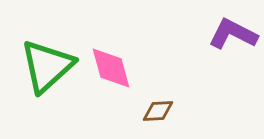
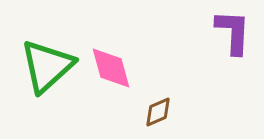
purple L-shape: moved 2 px up; rotated 66 degrees clockwise
brown diamond: moved 1 px down; rotated 20 degrees counterclockwise
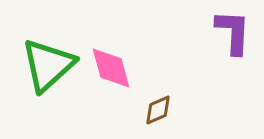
green triangle: moved 1 px right, 1 px up
brown diamond: moved 2 px up
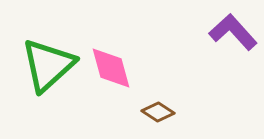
purple L-shape: rotated 45 degrees counterclockwise
brown diamond: moved 2 px down; rotated 56 degrees clockwise
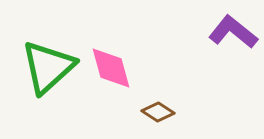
purple L-shape: rotated 9 degrees counterclockwise
green triangle: moved 2 px down
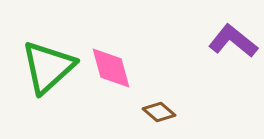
purple L-shape: moved 9 px down
brown diamond: moved 1 px right; rotated 8 degrees clockwise
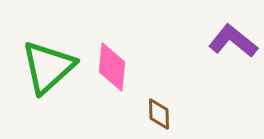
pink diamond: moved 1 px right, 1 px up; rotated 21 degrees clockwise
brown diamond: moved 2 px down; rotated 48 degrees clockwise
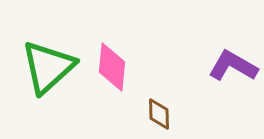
purple L-shape: moved 25 px down; rotated 9 degrees counterclockwise
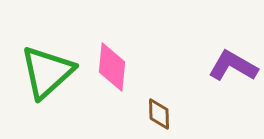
green triangle: moved 1 px left, 5 px down
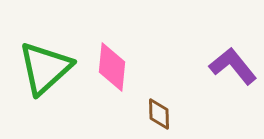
purple L-shape: rotated 21 degrees clockwise
green triangle: moved 2 px left, 4 px up
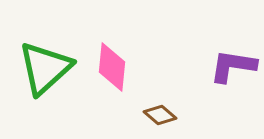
purple L-shape: rotated 42 degrees counterclockwise
brown diamond: moved 1 px right, 1 px down; rotated 48 degrees counterclockwise
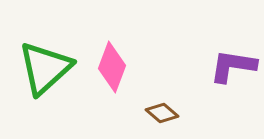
pink diamond: rotated 15 degrees clockwise
brown diamond: moved 2 px right, 2 px up
